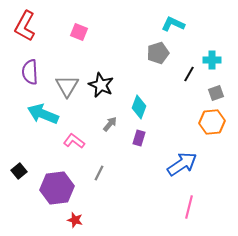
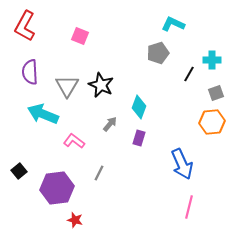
pink square: moved 1 px right, 4 px down
blue arrow: rotated 100 degrees clockwise
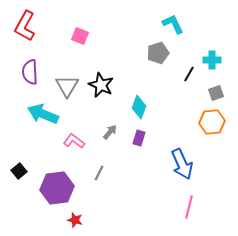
cyan L-shape: rotated 40 degrees clockwise
gray arrow: moved 8 px down
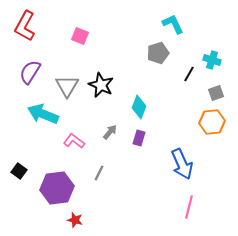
cyan cross: rotated 18 degrees clockwise
purple semicircle: rotated 35 degrees clockwise
black square: rotated 14 degrees counterclockwise
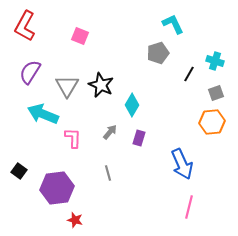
cyan cross: moved 3 px right, 1 px down
cyan diamond: moved 7 px left, 2 px up; rotated 10 degrees clockwise
pink L-shape: moved 1 px left, 3 px up; rotated 55 degrees clockwise
gray line: moved 9 px right; rotated 42 degrees counterclockwise
